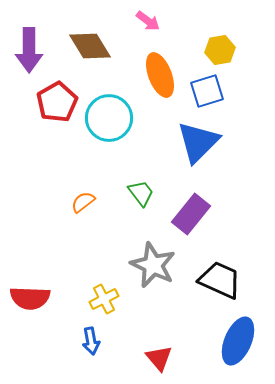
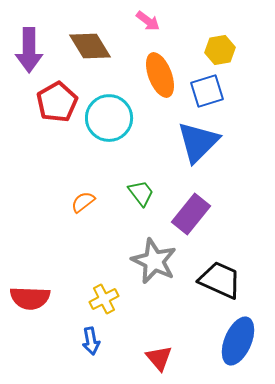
gray star: moved 1 px right, 4 px up
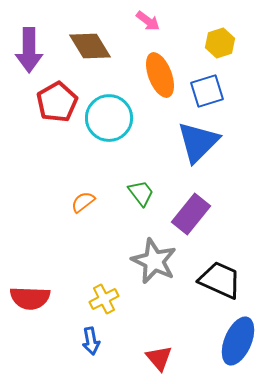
yellow hexagon: moved 7 px up; rotated 8 degrees counterclockwise
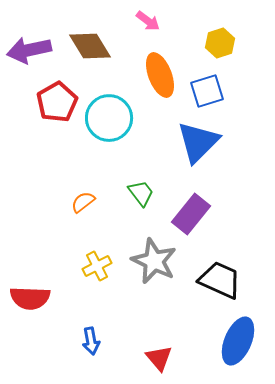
purple arrow: rotated 78 degrees clockwise
yellow cross: moved 7 px left, 33 px up
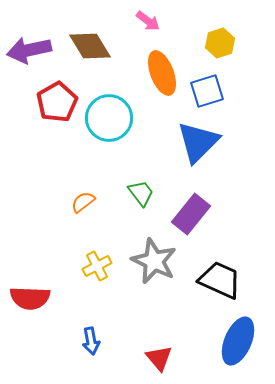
orange ellipse: moved 2 px right, 2 px up
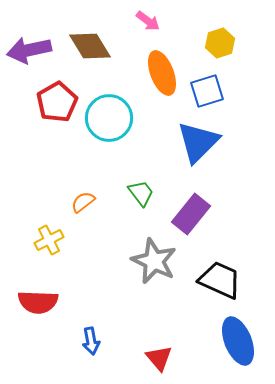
yellow cross: moved 48 px left, 26 px up
red semicircle: moved 8 px right, 4 px down
blue ellipse: rotated 45 degrees counterclockwise
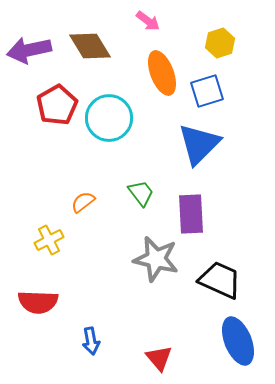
red pentagon: moved 3 px down
blue triangle: moved 1 px right, 2 px down
purple rectangle: rotated 42 degrees counterclockwise
gray star: moved 2 px right, 2 px up; rotated 12 degrees counterclockwise
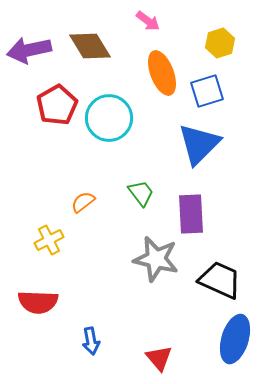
blue ellipse: moved 3 px left, 2 px up; rotated 39 degrees clockwise
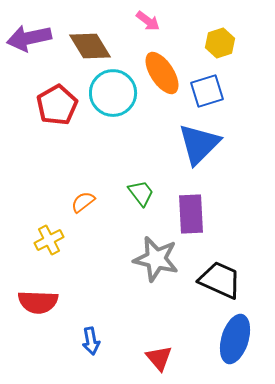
purple arrow: moved 12 px up
orange ellipse: rotated 12 degrees counterclockwise
cyan circle: moved 4 px right, 25 px up
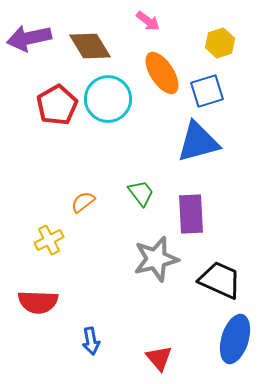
cyan circle: moved 5 px left, 6 px down
blue triangle: moved 1 px left, 2 px up; rotated 30 degrees clockwise
gray star: rotated 27 degrees counterclockwise
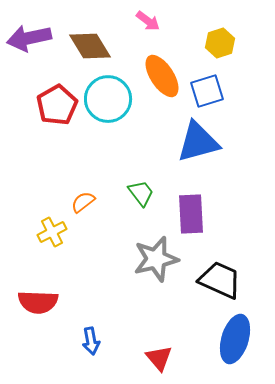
orange ellipse: moved 3 px down
yellow cross: moved 3 px right, 8 px up
